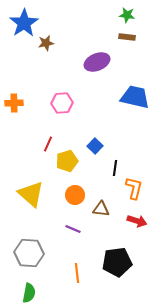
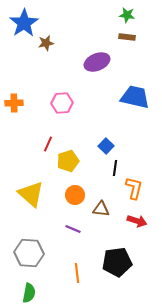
blue square: moved 11 px right
yellow pentagon: moved 1 px right
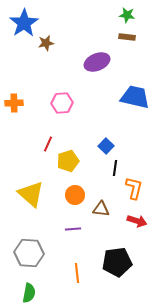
purple line: rotated 28 degrees counterclockwise
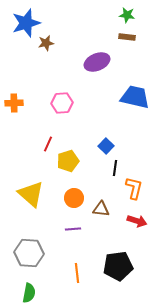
blue star: moved 2 px right; rotated 16 degrees clockwise
orange circle: moved 1 px left, 3 px down
black pentagon: moved 1 px right, 4 px down
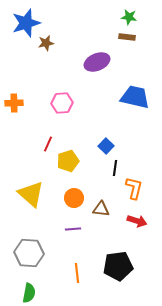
green star: moved 2 px right, 2 px down
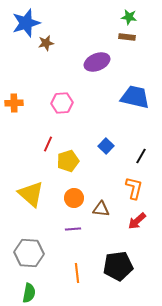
black line: moved 26 px right, 12 px up; rotated 21 degrees clockwise
red arrow: rotated 120 degrees clockwise
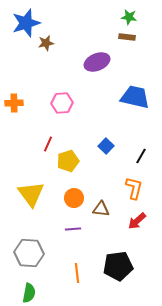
yellow triangle: rotated 12 degrees clockwise
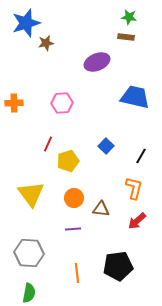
brown rectangle: moved 1 px left
